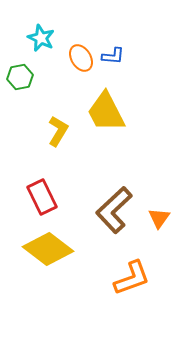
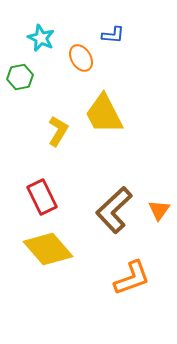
blue L-shape: moved 21 px up
yellow trapezoid: moved 2 px left, 2 px down
orange triangle: moved 8 px up
yellow diamond: rotated 12 degrees clockwise
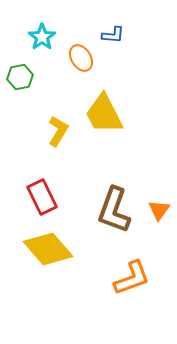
cyan star: moved 1 px right, 1 px up; rotated 12 degrees clockwise
brown L-shape: rotated 27 degrees counterclockwise
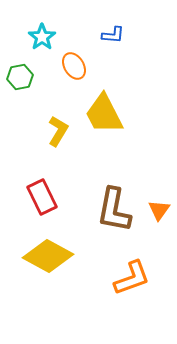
orange ellipse: moved 7 px left, 8 px down
brown L-shape: rotated 9 degrees counterclockwise
yellow diamond: moved 7 px down; rotated 21 degrees counterclockwise
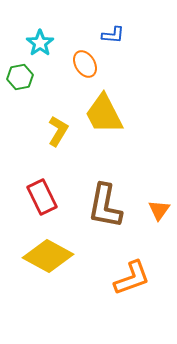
cyan star: moved 2 px left, 6 px down
orange ellipse: moved 11 px right, 2 px up
brown L-shape: moved 9 px left, 4 px up
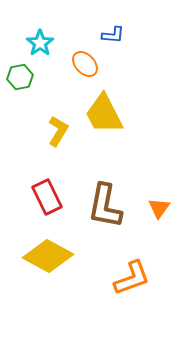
orange ellipse: rotated 12 degrees counterclockwise
red rectangle: moved 5 px right
orange triangle: moved 2 px up
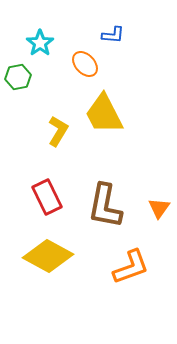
green hexagon: moved 2 px left
orange L-shape: moved 1 px left, 11 px up
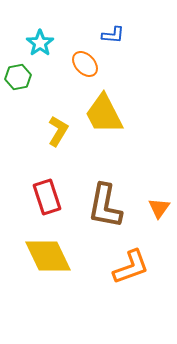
red rectangle: rotated 8 degrees clockwise
yellow diamond: rotated 36 degrees clockwise
